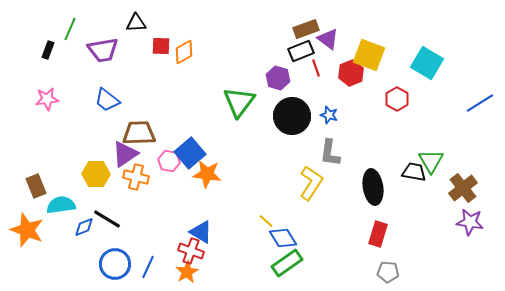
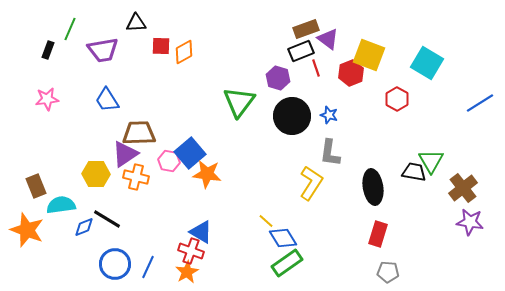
blue trapezoid at (107, 100): rotated 20 degrees clockwise
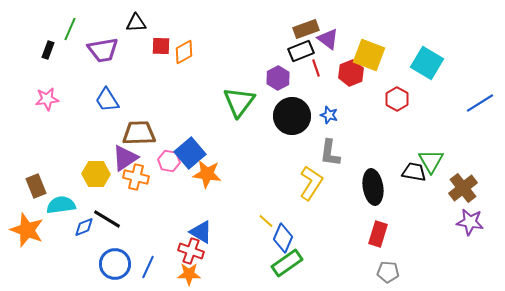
purple hexagon at (278, 78): rotated 15 degrees clockwise
purple triangle at (125, 154): moved 4 px down
blue diamond at (283, 238): rotated 56 degrees clockwise
orange star at (187, 272): moved 2 px right, 2 px down; rotated 30 degrees clockwise
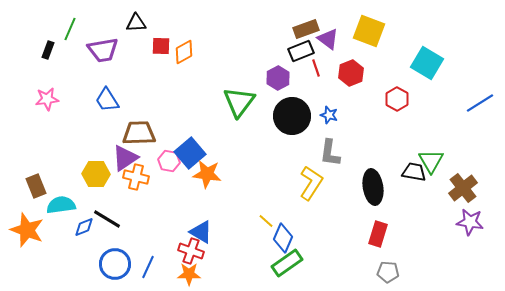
yellow square at (369, 55): moved 24 px up
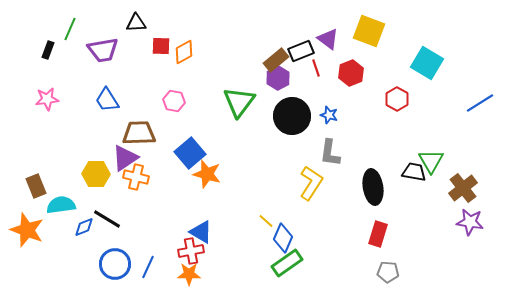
brown rectangle at (306, 29): moved 30 px left, 31 px down; rotated 20 degrees counterclockwise
pink hexagon at (169, 161): moved 5 px right, 60 px up
orange star at (207, 174): rotated 8 degrees clockwise
red cross at (191, 251): rotated 30 degrees counterclockwise
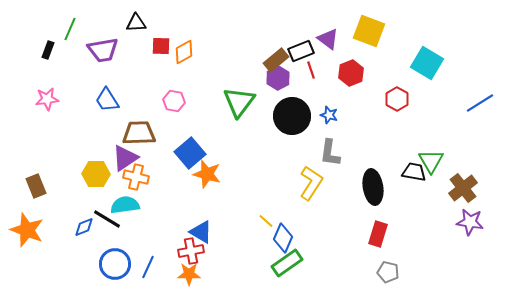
red line at (316, 68): moved 5 px left, 2 px down
cyan semicircle at (61, 205): moved 64 px right
gray pentagon at (388, 272): rotated 10 degrees clockwise
